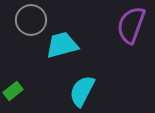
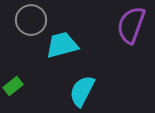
green rectangle: moved 5 px up
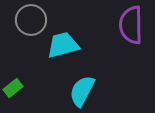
purple semicircle: rotated 21 degrees counterclockwise
cyan trapezoid: moved 1 px right
green rectangle: moved 2 px down
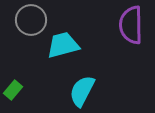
green rectangle: moved 2 px down; rotated 12 degrees counterclockwise
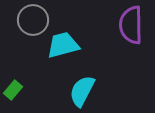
gray circle: moved 2 px right
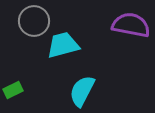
gray circle: moved 1 px right, 1 px down
purple semicircle: rotated 102 degrees clockwise
green rectangle: rotated 24 degrees clockwise
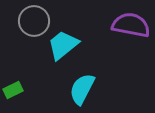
cyan trapezoid: rotated 24 degrees counterclockwise
cyan semicircle: moved 2 px up
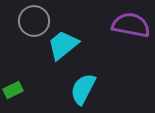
cyan semicircle: moved 1 px right
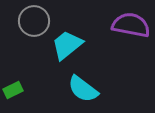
cyan trapezoid: moved 4 px right
cyan semicircle: rotated 80 degrees counterclockwise
